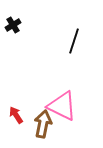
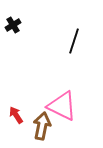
brown arrow: moved 1 px left, 2 px down
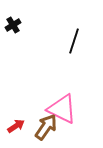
pink triangle: moved 3 px down
red arrow: moved 11 px down; rotated 90 degrees clockwise
brown arrow: moved 4 px right, 1 px down; rotated 24 degrees clockwise
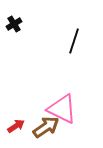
black cross: moved 1 px right, 1 px up
brown arrow: rotated 20 degrees clockwise
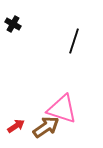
black cross: moved 1 px left; rotated 28 degrees counterclockwise
pink triangle: rotated 8 degrees counterclockwise
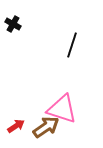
black line: moved 2 px left, 4 px down
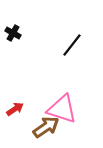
black cross: moved 9 px down
black line: rotated 20 degrees clockwise
red arrow: moved 1 px left, 17 px up
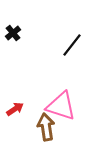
black cross: rotated 21 degrees clockwise
pink triangle: moved 1 px left, 3 px up
brown arrow: rotated 64 degrees counterclockwise
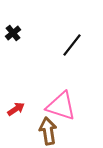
red arrow: moved 1 px right
brown arrow: moved 2 px right, 4 px down
